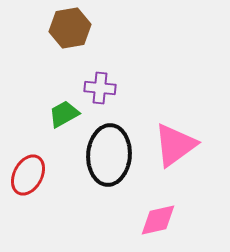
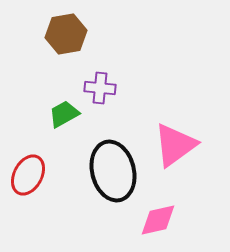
brown hexagon: moved 4 px left, 6 px down
black ellipse: moved 4 px right, 16 px down; rotated 18 degrees counterclockwise
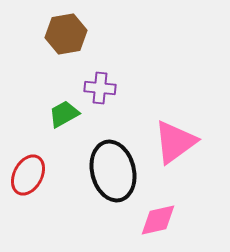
pink triangle: moved 3 px up
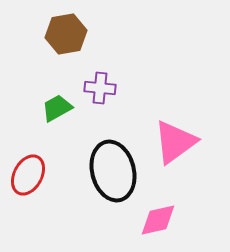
green trapezoid: moved 7 px left, 6 px up
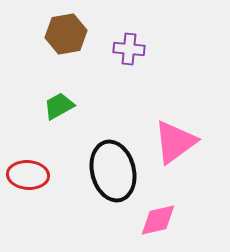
purple cross: moved 29 px right, 39 px up
green trapezoid: moved 2 px right, 2 px up
red ellipse: rotated 66 degrees clockwise
